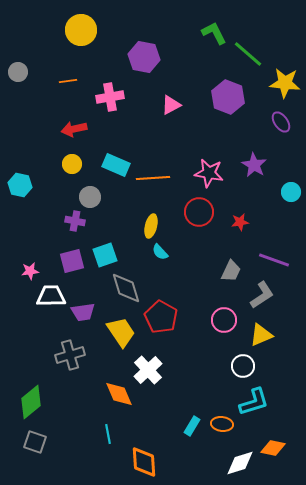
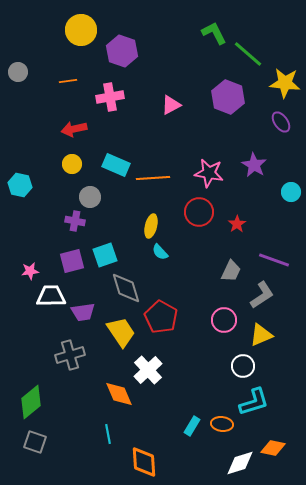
purple hexagon at (144, 57): moved 22 px left, 6 px up; rotated 8 degrees clockwise
red star at (240, 222): moved 3 px left, 2 px down; rotated 24 degrees counterclockwise
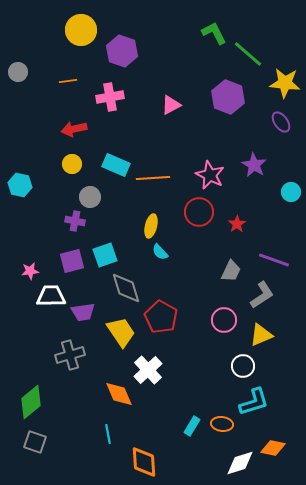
pink star at (209, 173): moved 1 px right, 2 px down; rotated 16 degrees clockwise
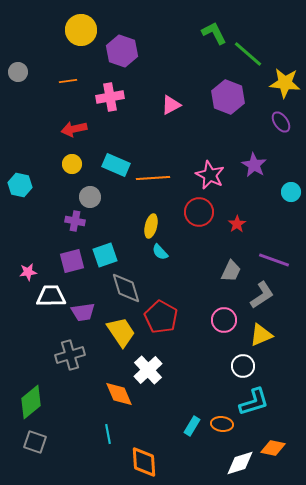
pink star at (30, 271): moved 2 px left, 1 px down
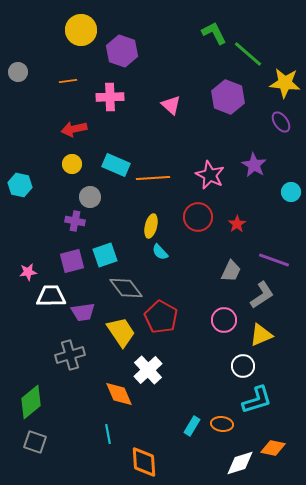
pink cross at (110, 97): rotated 8 degrees clockwise
pink triangle at (171, 105): rotated 50 degrees counterclockwise
red circle at (199, 212): moved 1 px left, 5 px down
gray diamond at (126, 288): rotated 20 degrees counterclockwise
cyan L-shape at (254, 402): moved 3 px right, 2 px up
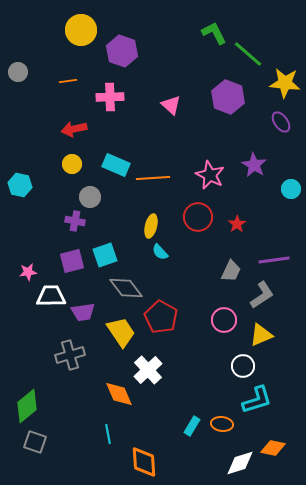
cyan circle at (291, 192): moved 3 px up
purple line at (274, 260): rotated 28 degrees counterclockwise
green diamond at (31, 402): moved 4 px left, 4 px down
